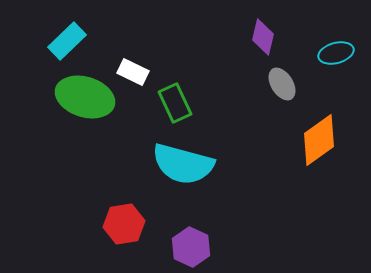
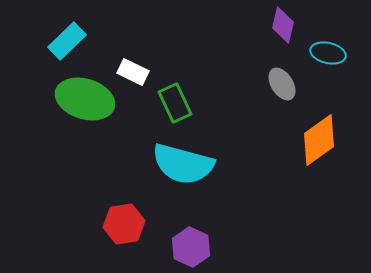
purple diamond: moved 20 px right, 12 px up
cyan ellipse: moved 8 px left; rotated 28 degrees clockwise
green ellipse: moved 2 px down
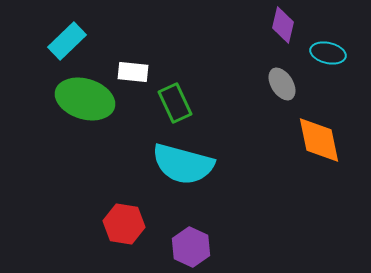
white rectangle: rotated 20 degrees counterclockwise
orange diamond: rotated 66 degrees counterclockwise
red hexagon: rotated 18 degrees clockwise
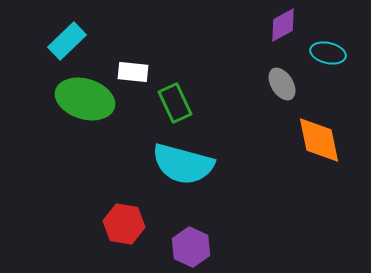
purple diamond: rotated 48 degrees clockwise
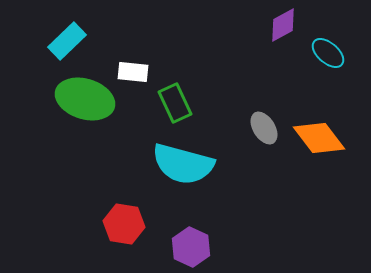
cyan ellipse: rotated 28 degrees clockwise
gray ellipse: moved 18 px left, 44 px down
orange diamond: moved 2 px up; rotated 26 degrees counterclockwise
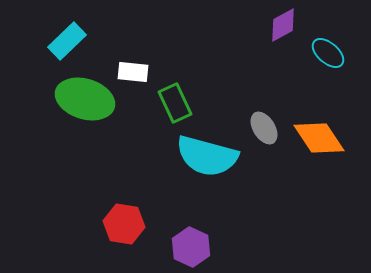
orange diamond: rotated 4 degrees clockwise
cyan semicircle: moved 24 px right, 8 px up
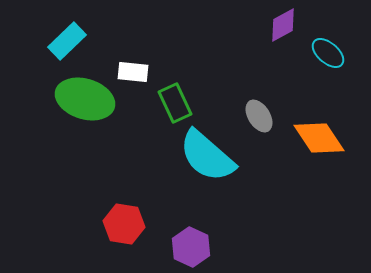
gray ellipse: moved 5 px left, 12 px up
cyan semicircle: rotated 26 degrees clockwise
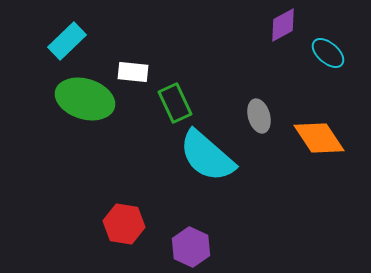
gray ellipse: rotated 16 degrees clockwise
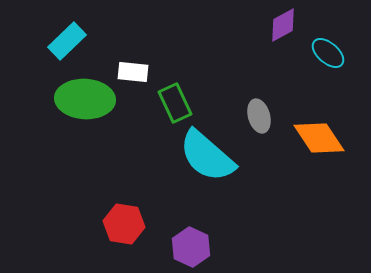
green ellipse: rotated 14 degrees counterclockwise
